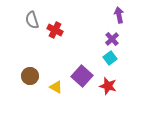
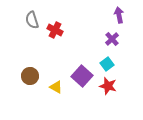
cyan square: moved 3 px left, 6 px down
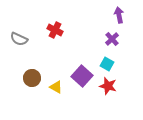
gray semicircle: moved 13 px left, 19 px down; rotated 48 degrees counterclockwise
cyan square: rotated 24 degrees counterclockwise
brown circle: moved 2 px right, 2 px down
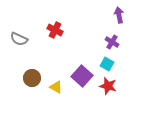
purple cross: moved 3 px down; rotated 16 degrees counterclockwise
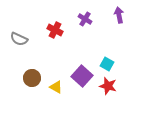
purple cross: moved 27 px left, 23 px up
